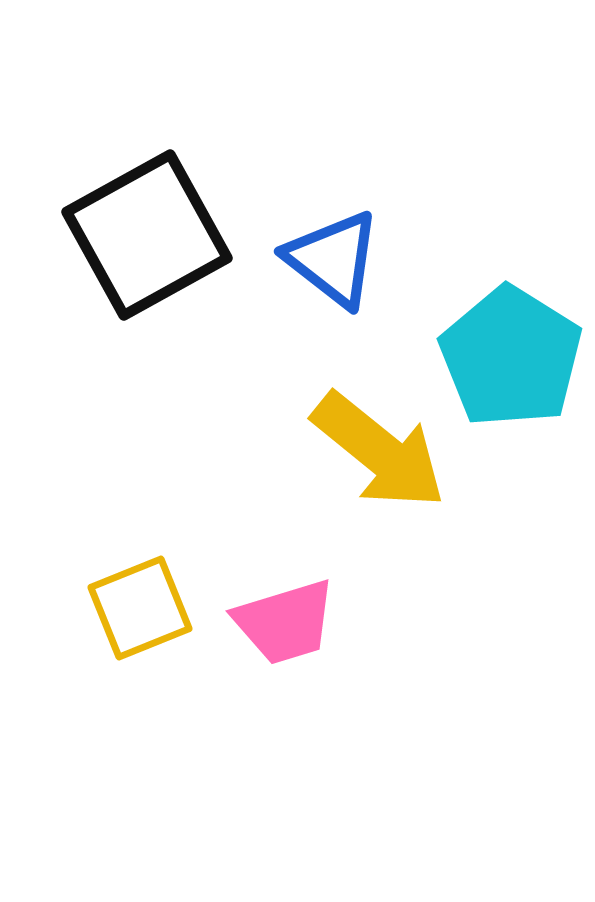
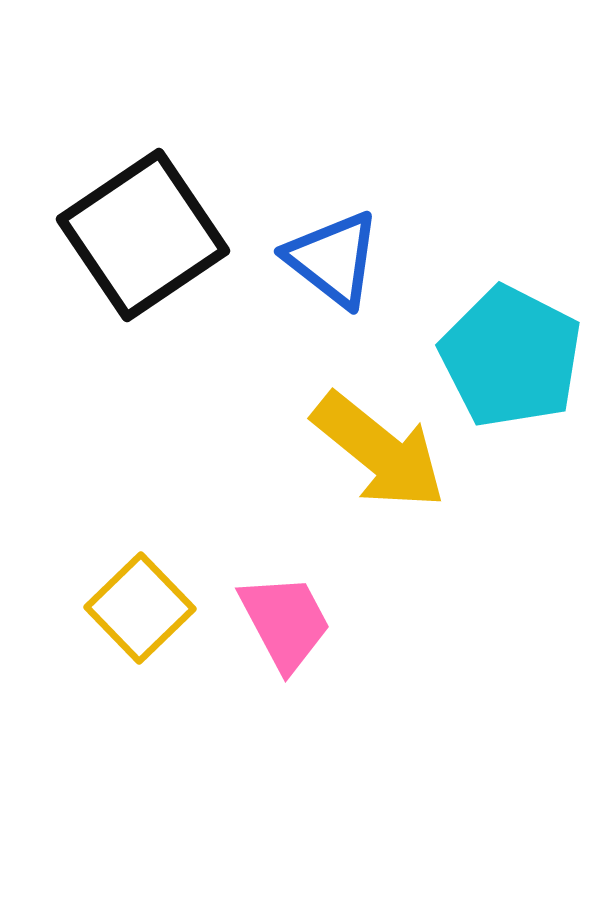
black square: moved 4 px left; rotated 5 degrees counterclockwise
cyan pentagon: rotated 5 degrees counterclockwise
yellow square: rotated 22 degrees counterclockwise
pink trapezoid: rotated 101 degrees counterclockwise
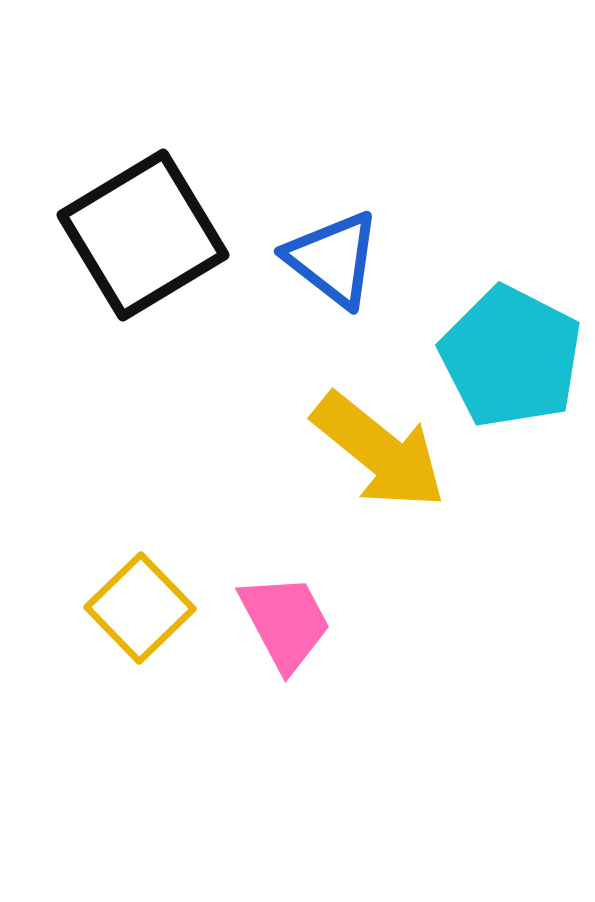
black square: rotated 3 degrees clockwise
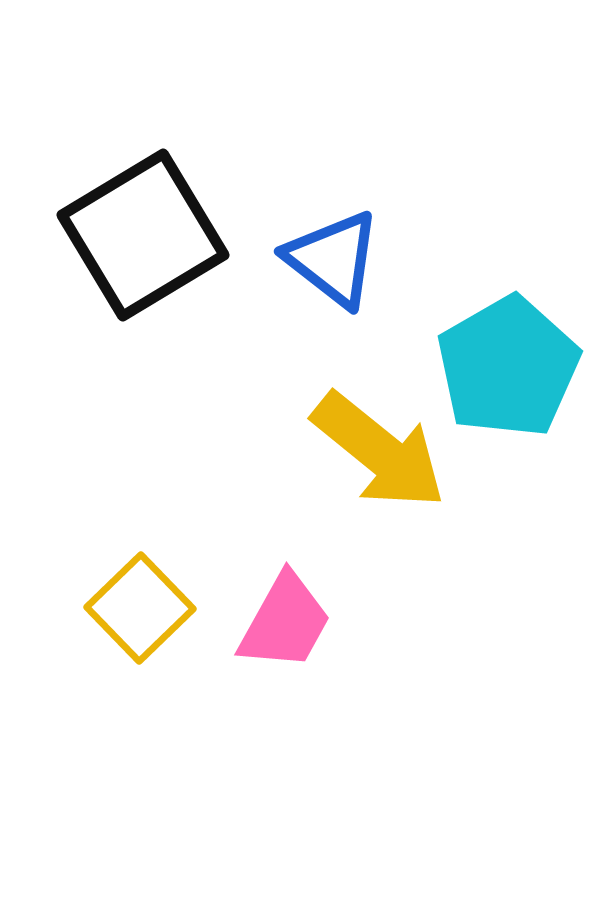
cyan pentagon: moved 3 px left, 10 px down; rotated 15 degrees clockwise
pink trapezoid: rotated 57 degrees clockwise
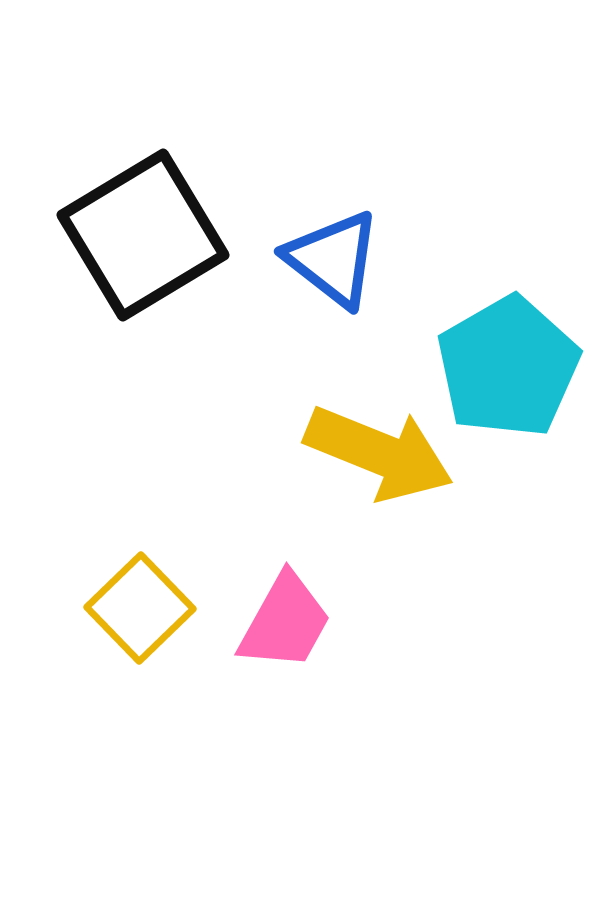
yellow arrow: moved 2 px down; rotated 17 degrees counterclockwise
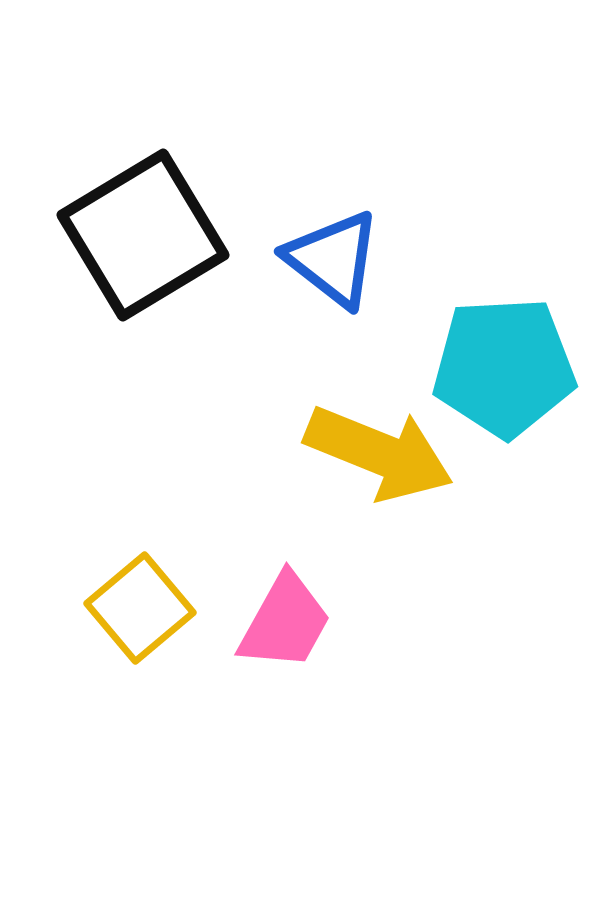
cyan pentagon: moved 4 px left; rotated 27 degrees clockwise
yellow square: rotated 4 degrees clockwise
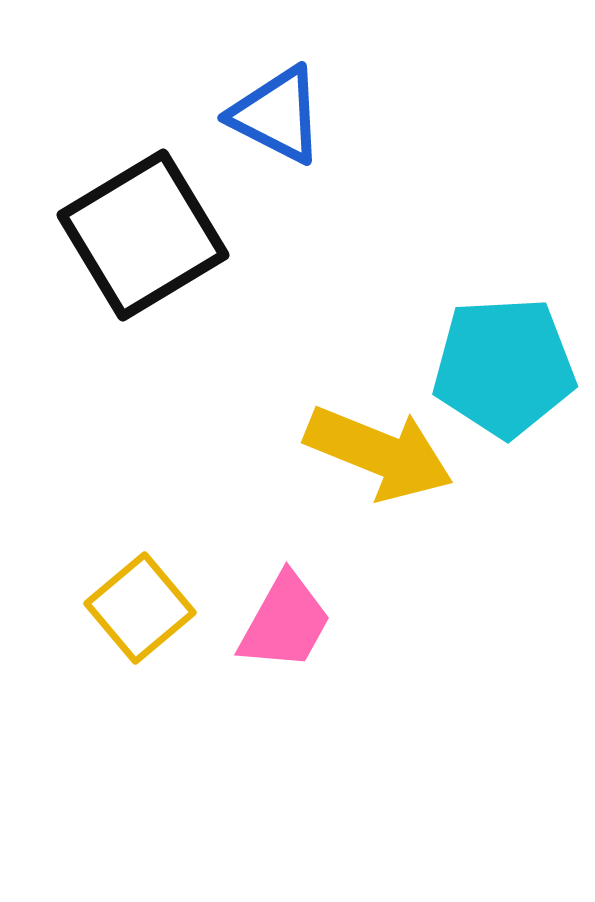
blue triangle: moved 56 px left, 144 px up; rotated 11 degrees counterclockwise
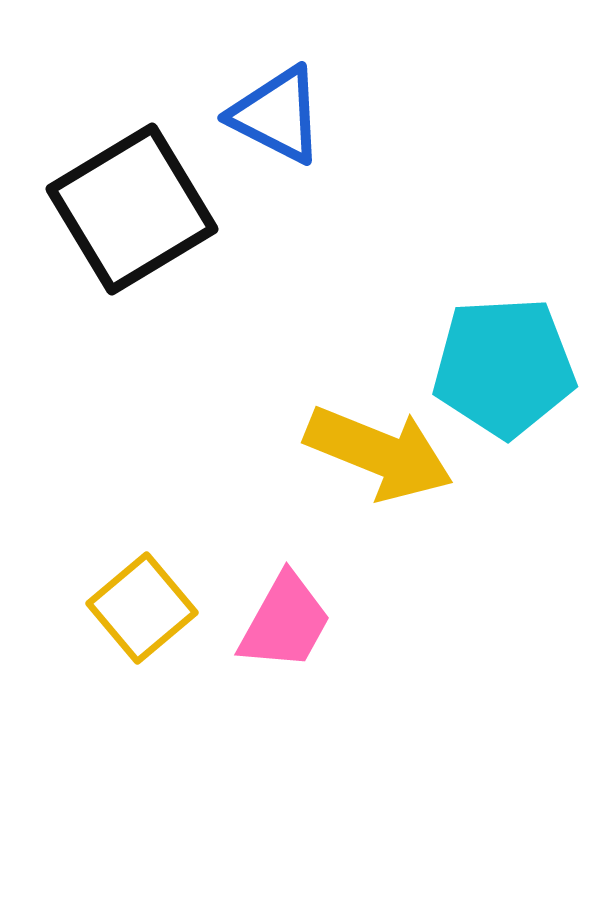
black square: moved 11 px left, 26 px up
yellow square: moved 2 px right
